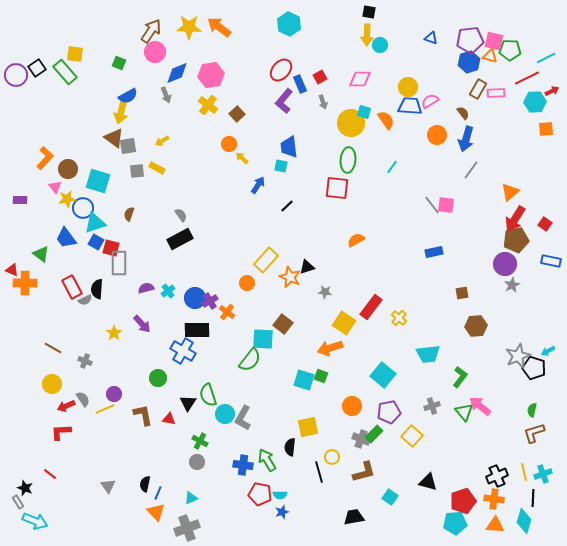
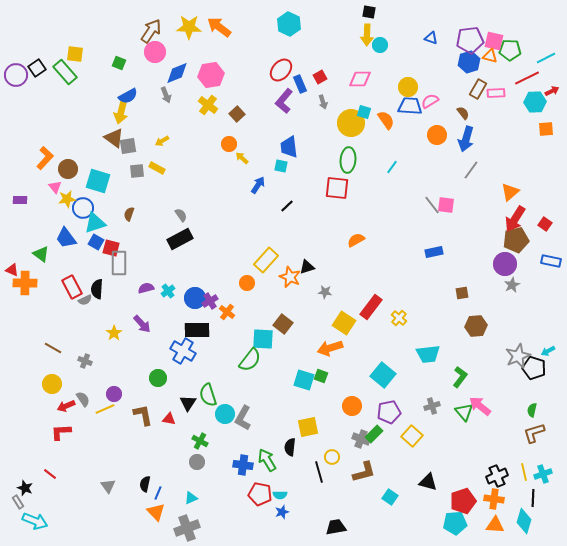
black trapezoid at (354, 517): moved 18 px left, 10 px down
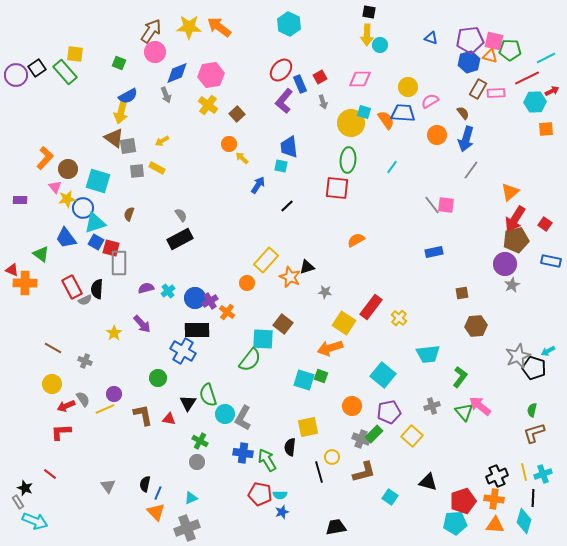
blue trapezoid at (410, 106): moved 7 px left, 7 px down
blue cross at (243, 465): moved 12 px up
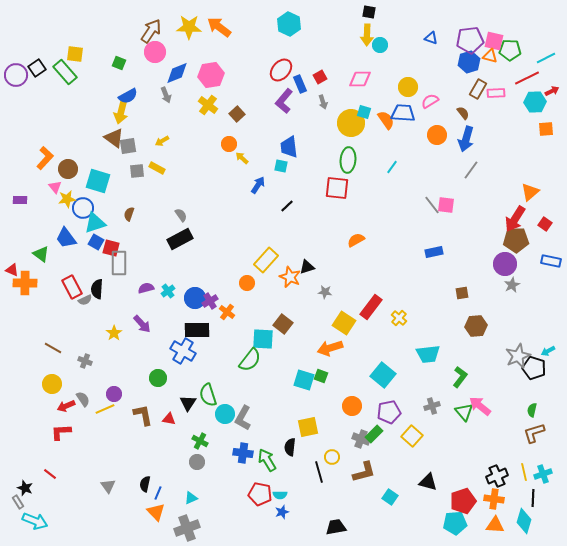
orange triangle at (510, 192): moved 20 px right
brown pentagon at (516, 240): rotated 10 degrees clockwise
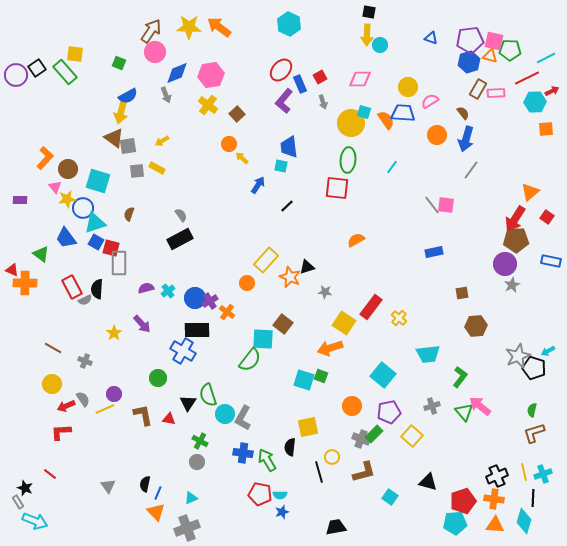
red square at (545, 224): moved 2 px right, 7 px up
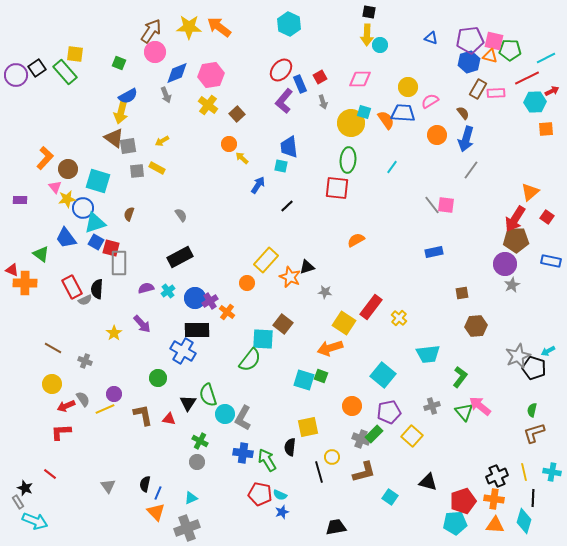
black rectangle at (180, 239): moved 18 px down
cyan cross at (543, 474): moved 9 px right, 2 px up; rotated 30 degrees clockwise
cyan semicircle at (280, 495): rotated 24 degrees clockwise
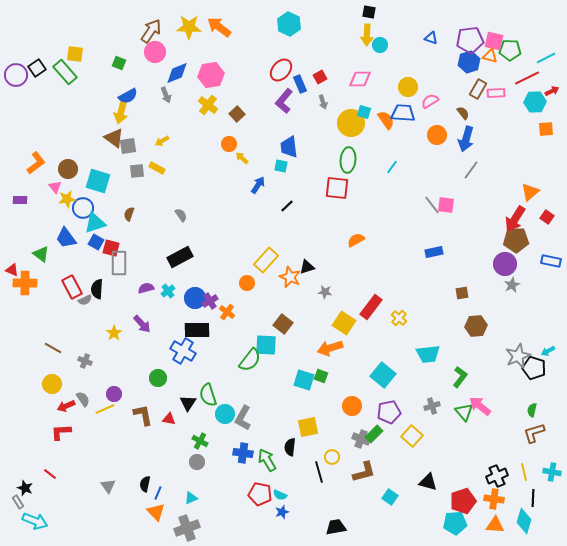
orange L-shape at (45, 158): moved 9 px left, 5 px down; rotated 10 degrees clockwise
cyan square at (263, 339): moved 3 px right, 6 px down
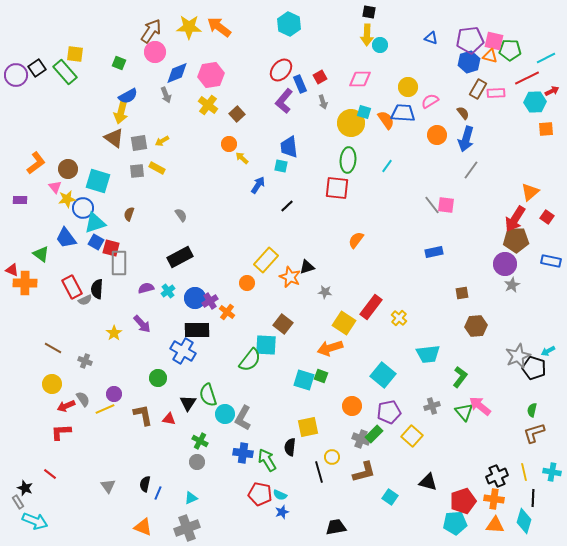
gray square at (128, 146): moved 11 px right, 3 px up
cyan line at (392, 167): moved 5 px left, 1 px up
orange semicircle at (356, 240): rotated 24 degrees counterclockwise
orange triangle at (156, 512): moved 13 px left, 15 px down; rotated 24 degrees counterclockwise
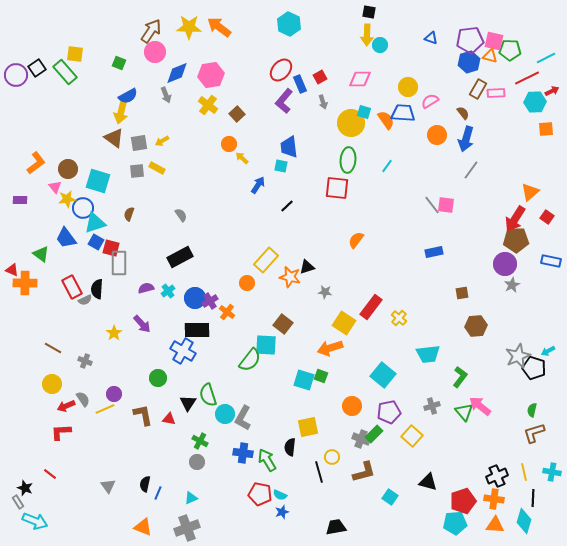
orange star at (290, 277): rotated 10 degrees counterclockwise
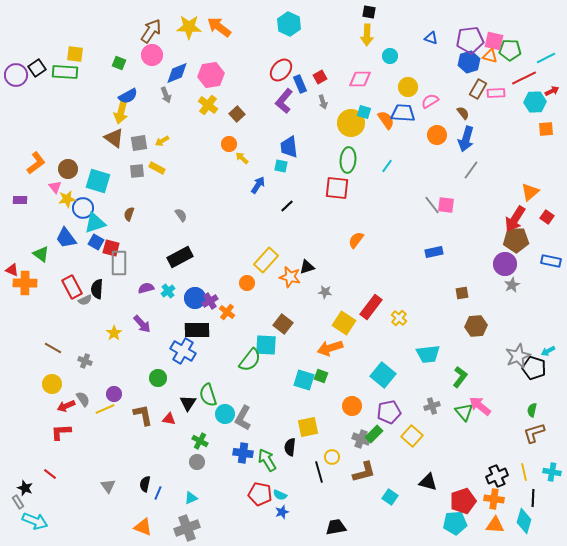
cyan circle at (380, 45): moved 10 px right, 11 px down
pink circle at (155, 52): moved 3 px left, 3 px down
green rectangle at (65, 72): rotated 45 degrees counterclockwise
red line at (527, 78): moved 3 px left
